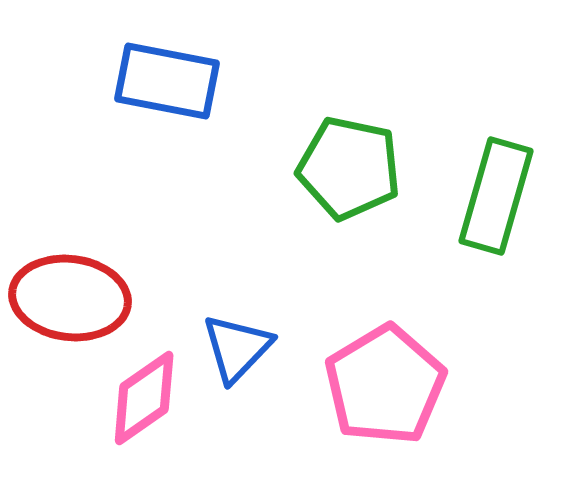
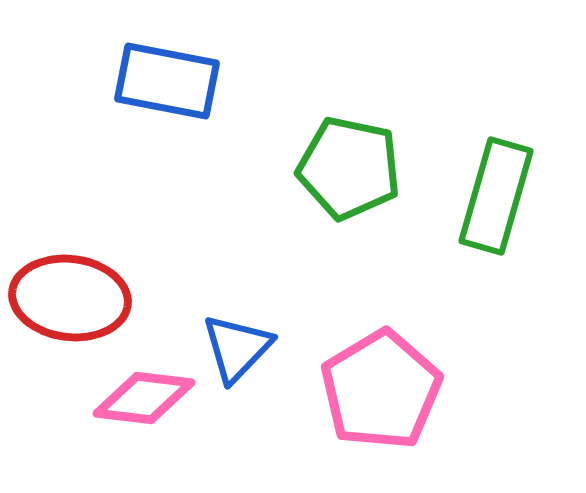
pink pentagon: moved 4 px left, 5 px down
pink diamond: rotated 42 degrees clockwise
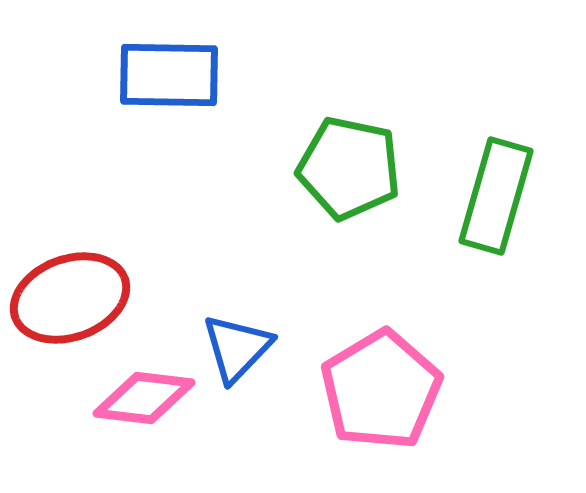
blue rectangle: moved 2 px right, 6 px up; rotated 10 degrees counterclockwise
red ellipse: rotated 27 degrees counterclockwise
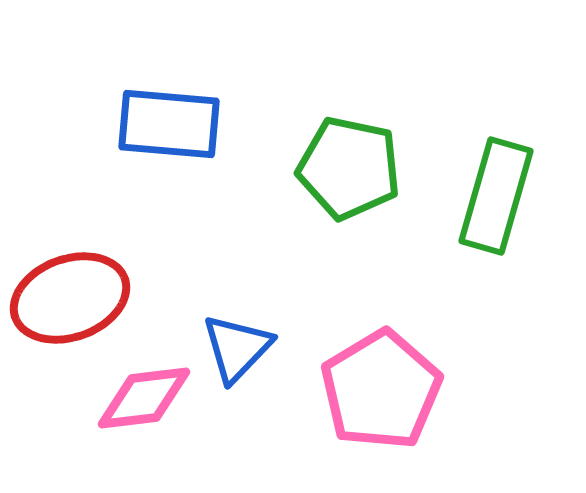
blue rectangle: moved 49 px down; rotated 4 degrees clockwise
pink diamond: rotated 14 degrees counterclockwise
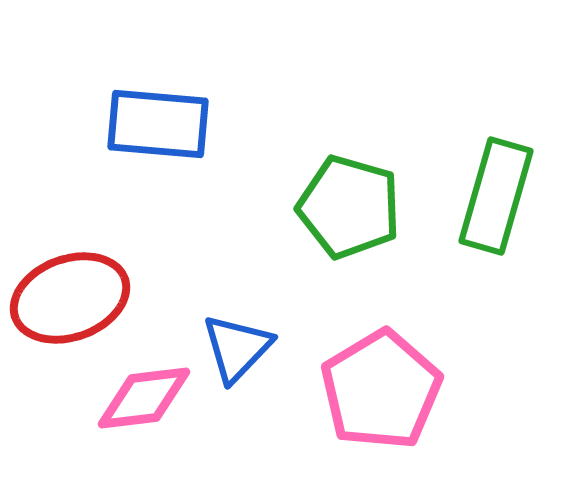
blue rectangle: moved 11 px left
green pentagon: moved 39 px down; rotated 4 degrees clockwise
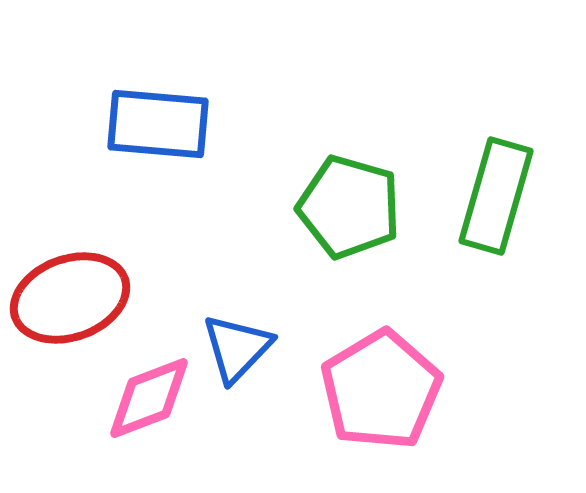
pink diamond: moved 5 px right; rotated 14 degrees counterclockwise
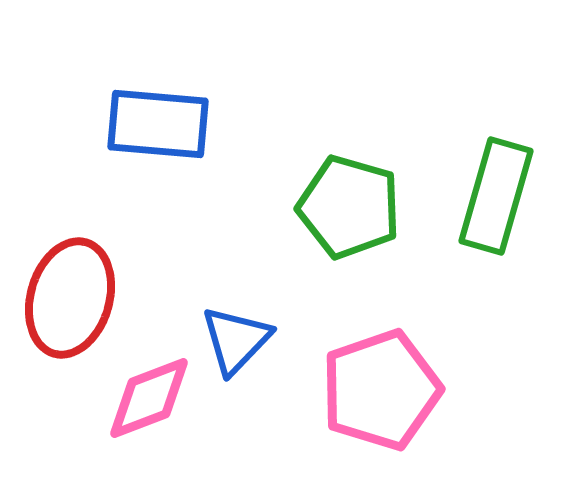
red ellipse: rotated 54 degrees counterclockwise
blue triangle: moved 1 px left, 8 px up
pink pentagon: rotated 12 degrees clockwise
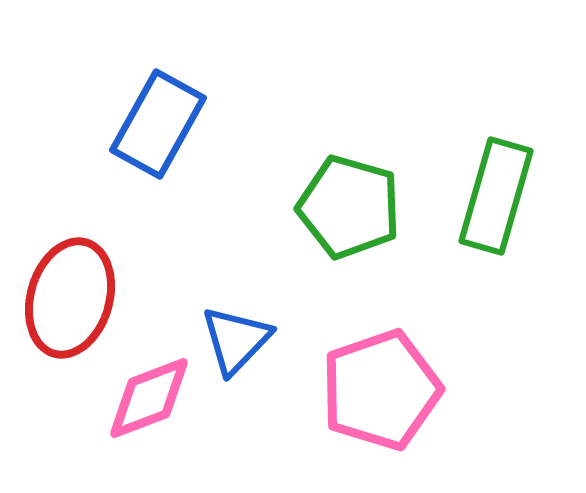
blue rectangle: rotated 66 degrees counterclockwise
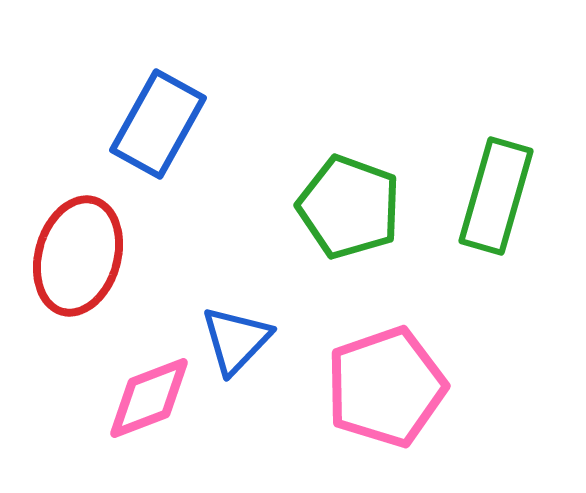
green pentagon: rotated 4 degrees clockwise
red ellipse: moved 8 px right, 42 px up
pink pentagon: moved 5 px right, 3 px up
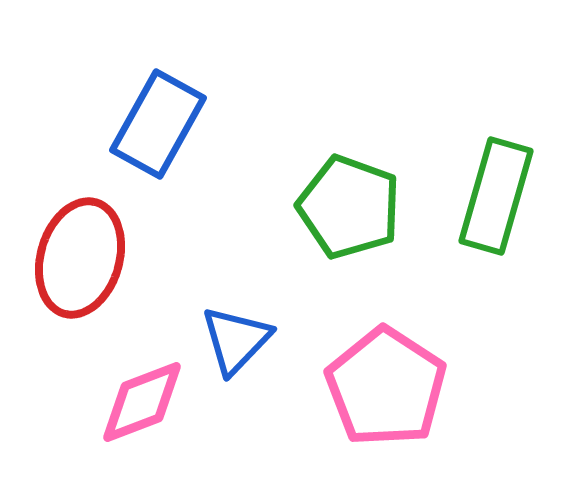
red ellipse: moved 2 px right, 2 px down
pink pentagon: rotated 20 degrees counterclockwise
pink diamond: moved 7 px left, 4 px down
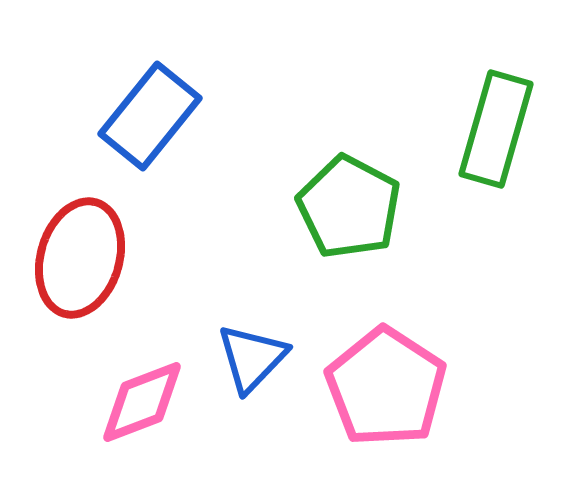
blue rectangle: moved 8 px left, 8 px up; rotated 10 degrees clockwise
green rectangle: moved 67 px up
green pentagon: rotated 8 degrees clockwise
blue triangle: moved 16 px right, 18 px down
